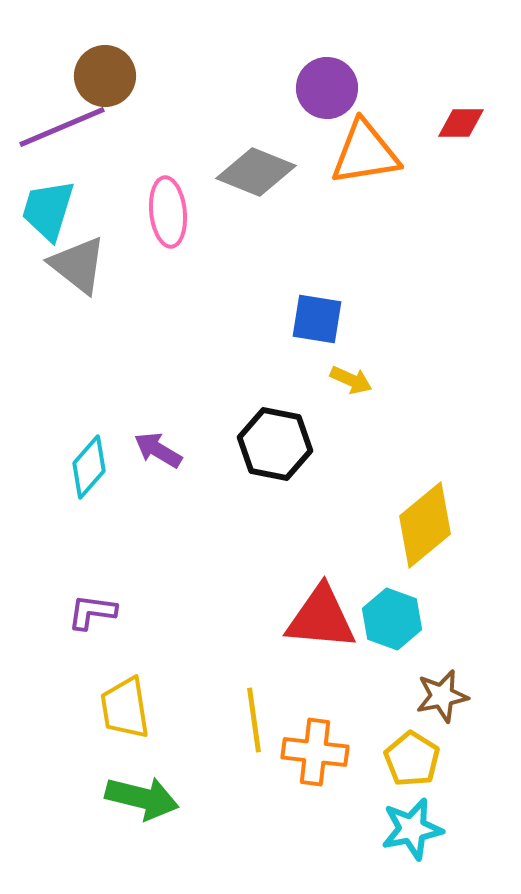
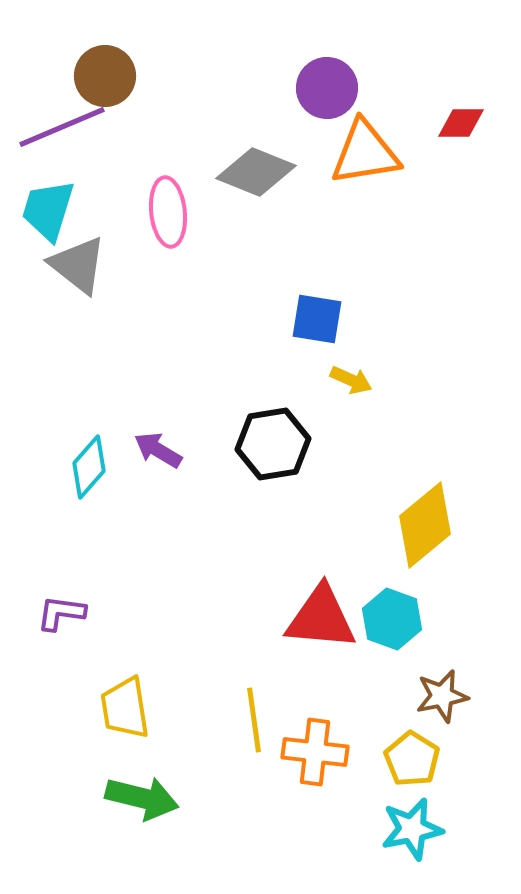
black hexagon: moved 2 px left; rotated 20 degrees counterclockwise
purple L-shape: moved 31 px left, 1 px down
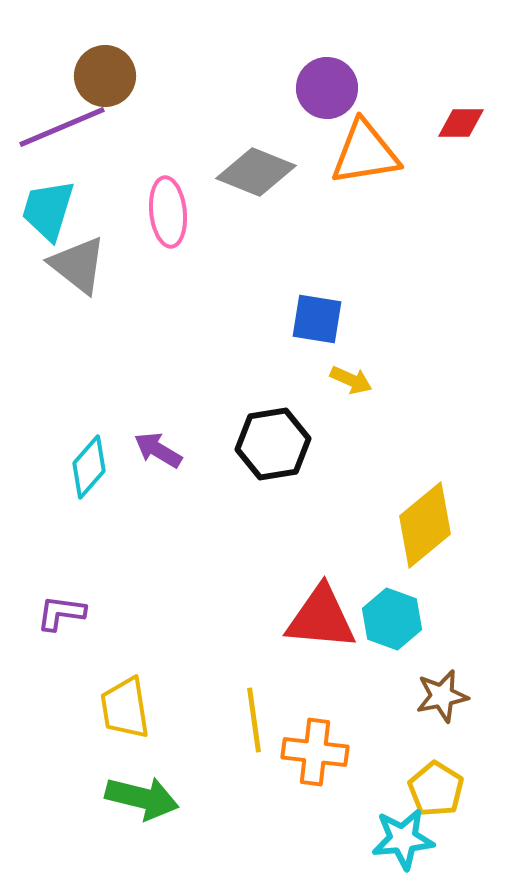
yellow pentagon: moved 24 px right, 30 px down
cyan star: moved 9 px left, 10 px down; rotated 6 degrees clockwise
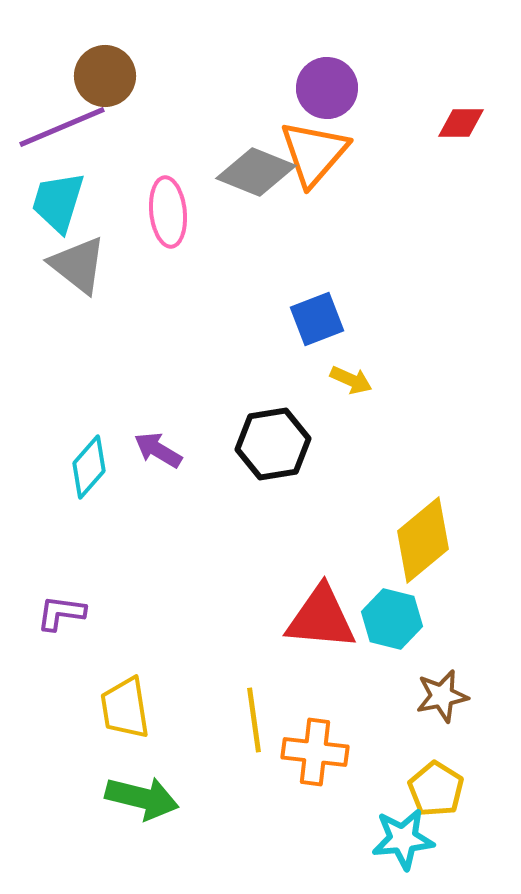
orange triangle: moved 51 px left; rotated 40 degrees counterclockwise
cyan trapezoid: moved 10 px right, 8 px up
blue square: rotated 30 degrees counterclockwise
yellow diamond: moved 2 px left, 15 px down
cyan hexagon: rotated 6 degrees counterclockwise
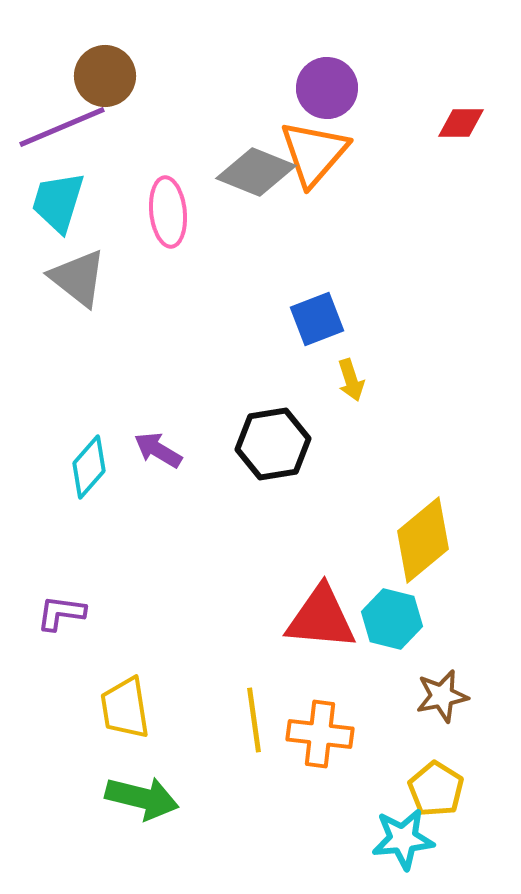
gray triangle: moved 13 px down
yellow arrow: rotated 48 degrees clockwise
orange cross: moved 5 px right, 18 px up
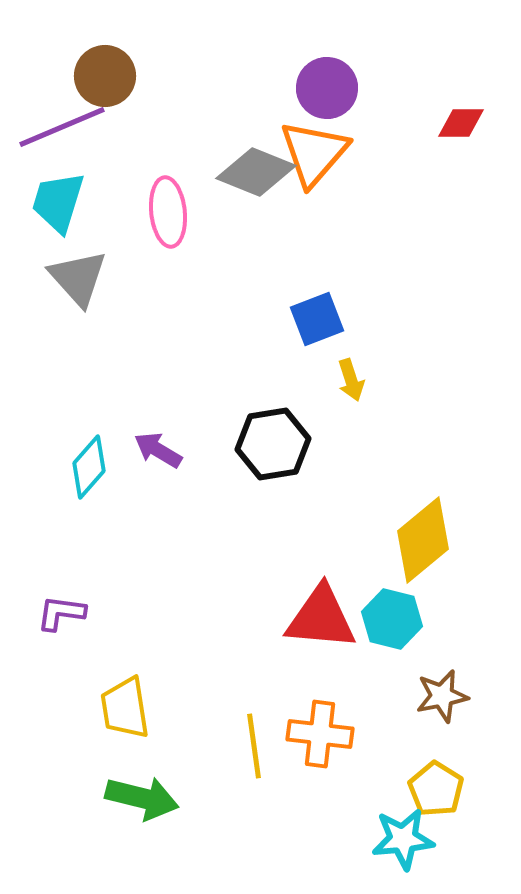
gray triangle: rotated 10 degrees clockwise
yellow line: moved 26 px down
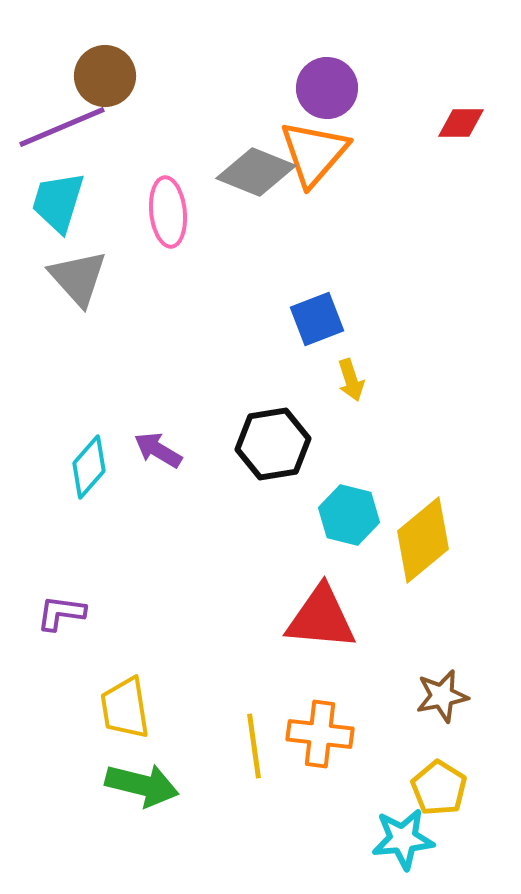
cyan hexagon: moved 43 px left, 104 px up
yellow pentagon: moved 3 px right, 1 px up
green arrow: moved 13 px up
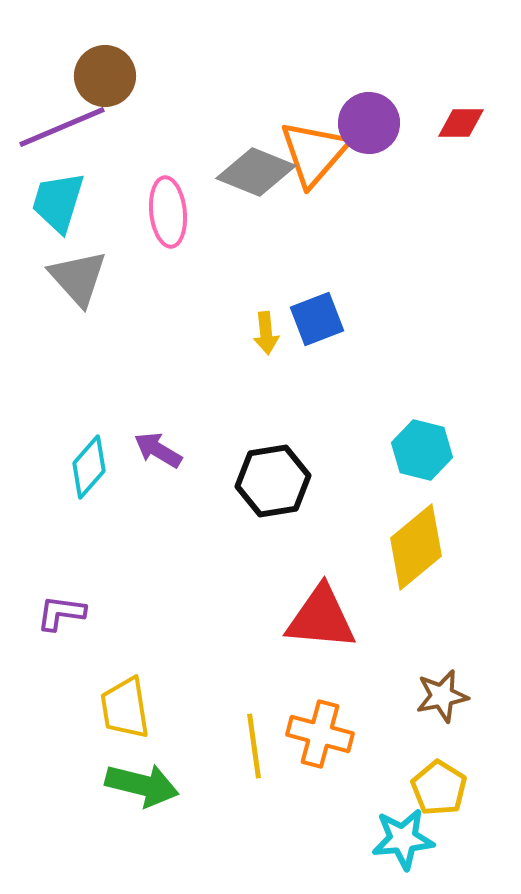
purple circle: moved 42 px right, 35 px down
yellow arrow: moved 85 px left, 47 px up; rotated 12 degrees clockwise
black hexagon: moved 37 px down
cyan hexagon: moved 73 px right, 65 px up
yellow diamond: moved 7 px left, 7 px down
orange cross: rotated 8 degrees clockwise
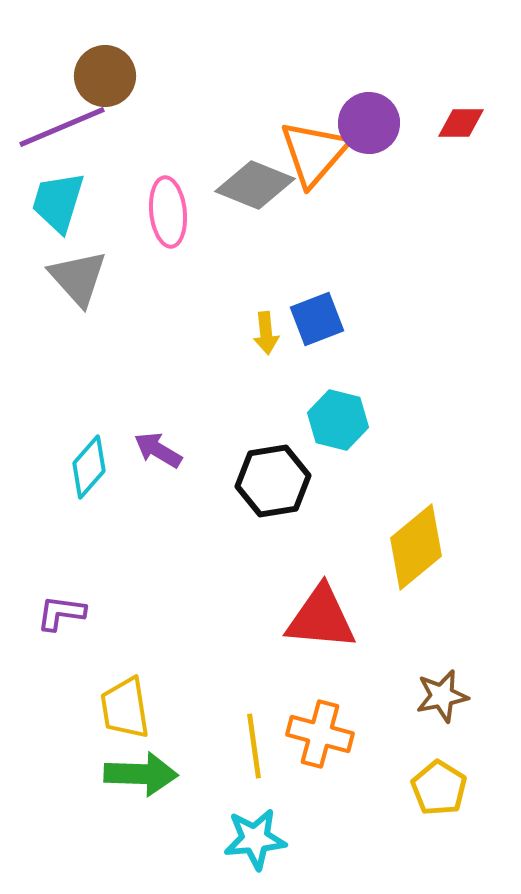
gray diamond: moved 1 px left, 13 px down
cyan hexagon: moved 84 px left, 30 px up
green arrow: moved 1 px left, 11 px up; rotated 12 degrees counterclockwise
cyan star: moved 148 px left
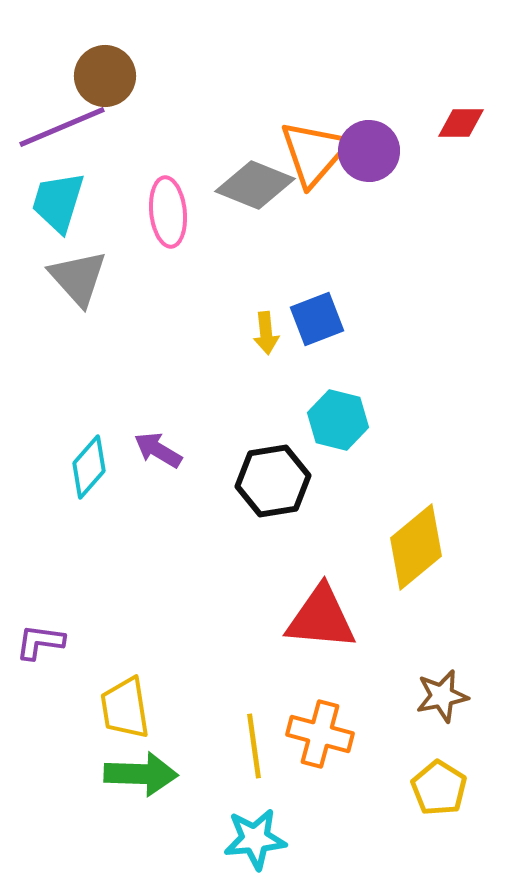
purple circle: moved 28 px down
purple L-shape: moved 21 px left, 29 px down
